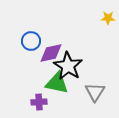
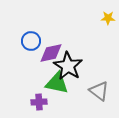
gray triangle: moved 4 px right, 1 px up; rotated 25 degrees counterclockwise
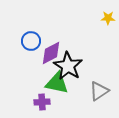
purple diamond: rotated 15 degrees counterclockwise
gray triangle: rotated 50 degrees clockwise
purple cross: moved 3 px right
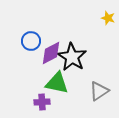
yellow star: rotated 16 degrees clockwise
black star: moved 4 px right, 9 px up
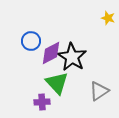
green triangle: rotated 35 degrees clockwise
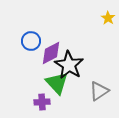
yellow star: rotated 16 degrees clockwise
black star: moved 3 px left, 8 px down
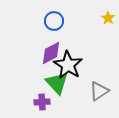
blue circle: moved 23 px right, 20 px up
black star: moved 1 px left
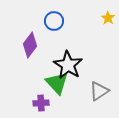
purple diamond: moved 21 px left, 8 px up; rotated 25 degrees counterclockwise
purple cross: moved 1 px left, 1 px down
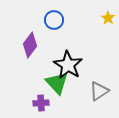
blue circle: moved 1 px up
